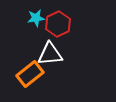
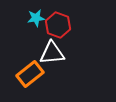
red hexagon: moved 1 px down; rotated 15 degrees counterclockwise
white triangle: moved 2 px right, 1 px up
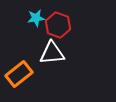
orange rectangle: moved 11 px left
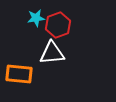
red hexagon: rotated 20 degrees clockwise
orange rectangle: rotated 44 degrees clockwise
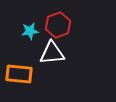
cyan star: moved 6 px left, 13 px down
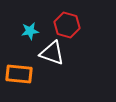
red hexagon: moved 9 px right; rotated 25 degrees counterclockwise
white triangle: rotated 24 degrees clockwise
